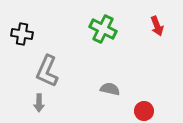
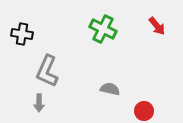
red arrow: rotated 18 degrees counterclockwise
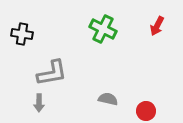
red arrow: rotated 66 degrees clockwise
gray L-shape: moved 5 px right, 2 px down; rotated 124 degrees counterclockwise
gray semicircle: moved 2 px left, 10 px down
red circle: moved 2 px right
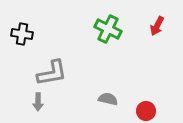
green cross: moved 5 px right
gray arrow: moved 1 px left, 1 px up
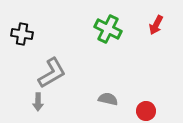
red arrow: moved 1 px left, 1 px up
gray L-shape: rotated 20 degrees counterclockwise
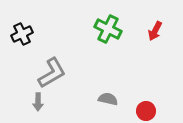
red arrow: moved 1 px left, 6 px down
black cross: rotated 35 degrees counterclockwise
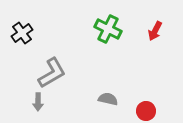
black cross: moved 1 px up; rotated 10 degrees counterclockwise
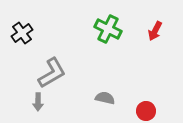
gray semicircle: moved 3 px left, 1 px up
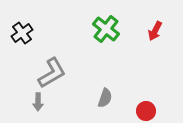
green cross: moved 2 px left; rotated 12 degrees clockwise
gray semicircle: rotated 96 degrees clockwise
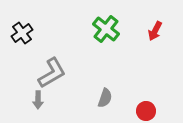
gray arrow: moved 2 px up
